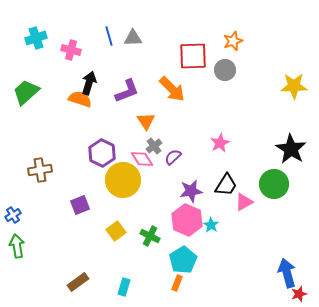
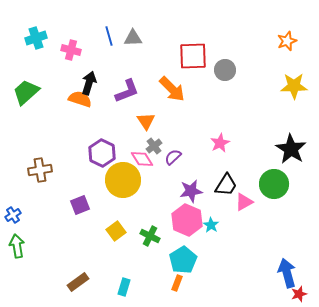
orange star: moved 54 px right
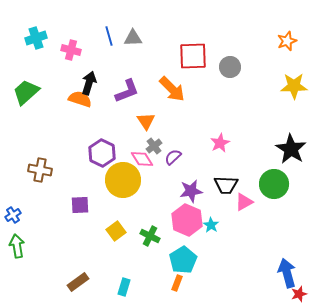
gray circle: moved 5 px right, 3 px up
brown cross: rotated 20 degrees clockwise
black trapezoid: rotated 60 degrees clockwise
purple square: rotated 18 degrees clockwise
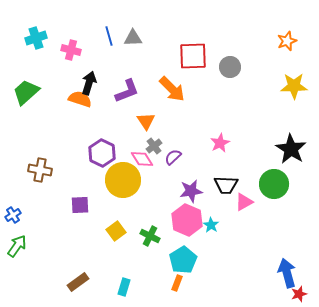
green arrow: rotated 45 degrees clockwise
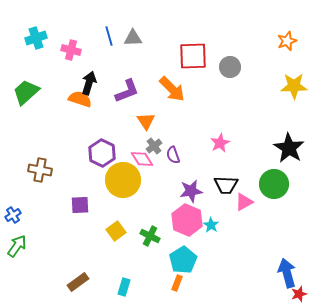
black star: moved 2 px left, 1 px up
purple semicircle: moved 2 px up; rotated 66 degrees counterclockwise
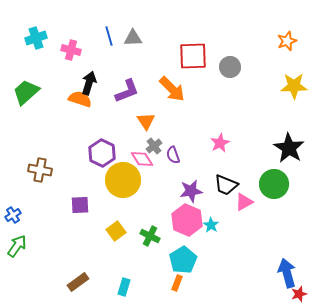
black trapezoid: rotated 20 degrees clockwise
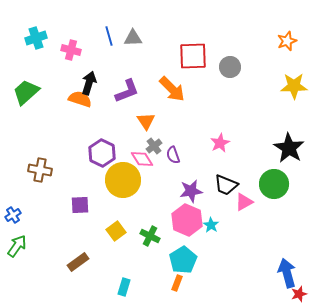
brown rectangle: moved 20 px up
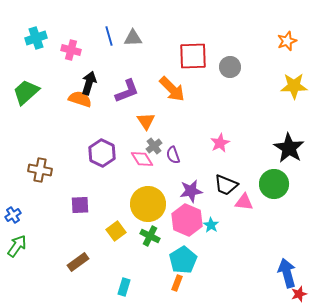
yellow circle: moved 25 px right, 24 px down
pink triangle: rotated 36 degrees clockwise
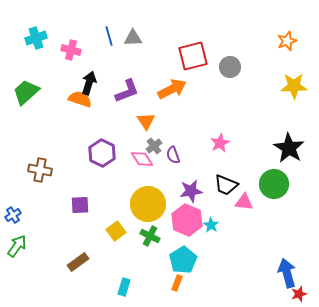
red square: rotated 12 degrees counterclockwise
orange arrow: rotated 72 degrees counterclockwise
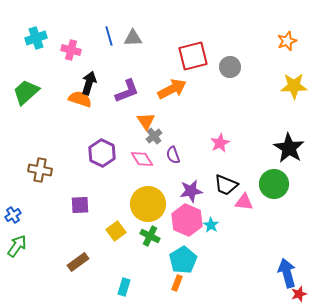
gray cross: moved 10 px up
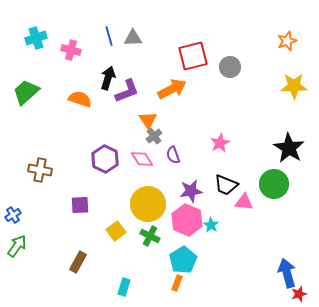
black arrow: moved 19 px right, 5 px up
orange triangle: moved 2 px right, 1 px up
purple hexagon: moved 3 px right, 6 px down
brown rectangle: rotated 25 degrees counterclockwise
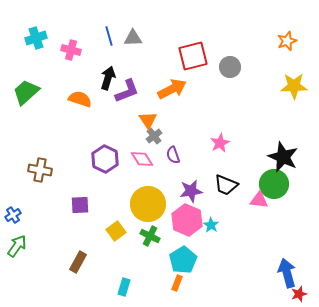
black star: moved 6 px left, 9 px down; rotated 8 degrees counterclockwise
pink triangle: moved 15 px right, 2 px up
